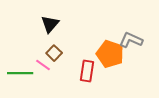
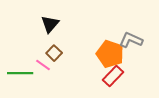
red rectangle: moved 26 px right, 5 px down; rotated 35 degrees clockwise
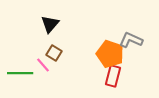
brown square: rotated 14 degrees counterclockwise
pink line: rotated 14 degrees clockwise
red rectangle: rotated 30 degrees counterclockwise
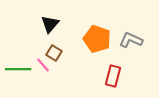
orange pentagon: moved 13 px left, 15 px up
green line: moved 2 px left, 4 px up
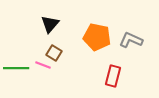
orange pentagon: moved 2 px up; rotated 8 degrees counterclockwise
pink line: rotated 28 degrees counterclockwise
green line: moved 2 px left, 1 px up
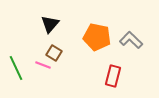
gray L-shape: rotated 20 degrees clockwise
green line: rotated 65 degrees clockwise
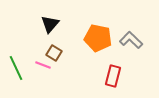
orange pentagon: moved 1 px right, 1 px down
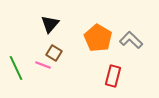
orange pentagon: rotated 20 degrees clockwise
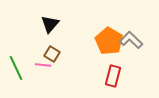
orange pentagon: moved 11 px right, 3 px down
brown square: moved 2 px left, 1 px down
pink line: rotated 14 degrees counterclockwise
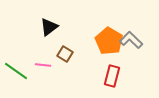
black triangle: moved 1 px left, 3 px down; rotated 12 degrees clockwise
brown square: moved 13 px right
green line: moved 3 px down; rotated 30 degrees counterclockwise
red rectangle: moved 1 px left
